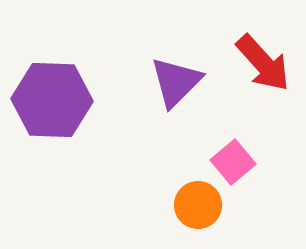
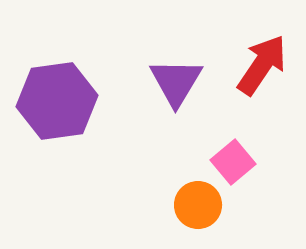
red arrow: moved 1 px left, 2 px down; rotated 104 degrees counterclockwise
purple triangle: rotated 14 degrees counterclockwise
purple hexagon: moved 5 px right, 1 px down; rotated 10 degrees counterclockwise
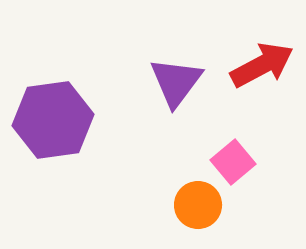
red arrow: rotated 28 degrees clockwise
purple triangle: rotated 6 degrees clockwise
purple hexagon: moved 4 px left, 19 px down
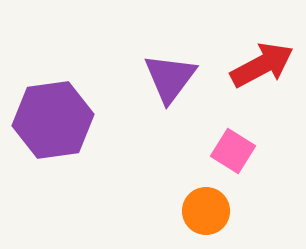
purple triangle: moved 6 px left, 4 px up
pink square: moved 11 px up; rotated 18 degrees counterclockwise
orange circle: moved 8 px right, 6 px down
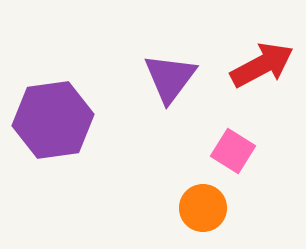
orange circle: moved 3 px left, 3 px up
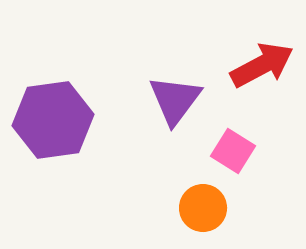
purple triangle: moved 5 px right, 22 px down
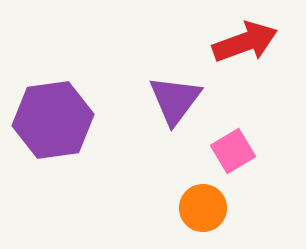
red arrow: moved 17 px left, 23 px up; rotated 8 degrees clockwise
pink square: rotated 27 degrees clockwise
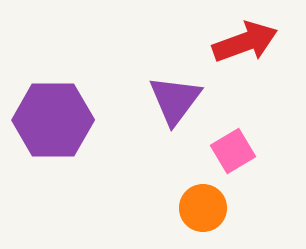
purple hexagon: rotated 8 degrees clockwise
